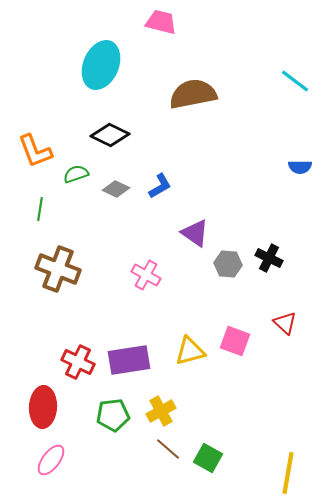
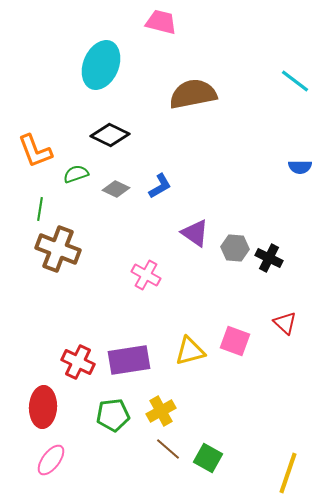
gray hexagon: moved 7 px right, 16 px up
brown cross: moved 20 px up
yellow line: rotated 9 degrees clockwise
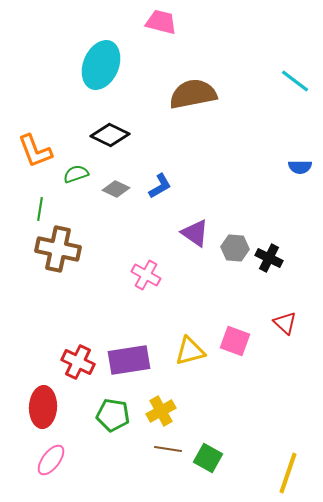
brown cross: rotated 9 degrees counterclockwise
green pentagon: rotated 16 degrees clockwise
brown line: rotated 32 degrees counterclockwise
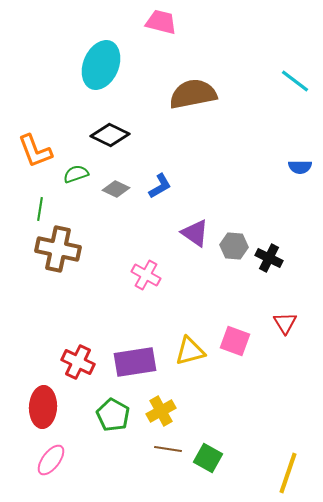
gray hexagon: moved 1 px left, 2 px up
red triangle: rotated 15 degrees clockwise
purple rectangle: moved 6 px right, 2 px down
green pentagon: rotated 20 degrees clockwise
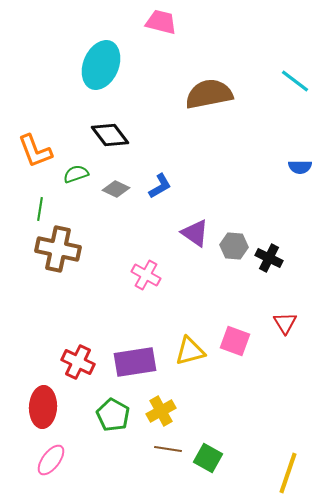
brown semicircle: moved 16 px right
black diamond: rotated 27 degrees clockwise
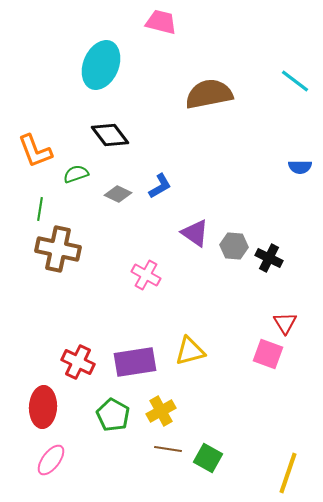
gray diamond: moved 2 px right, 5 px down
pink square: moved 33 px right, 13 px down
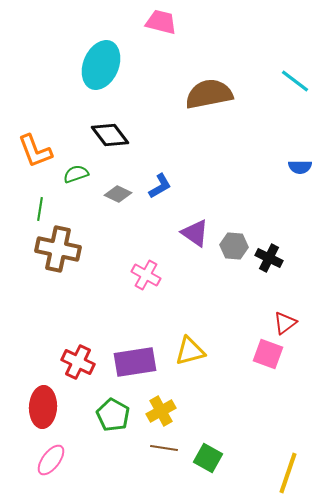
red triangle: rotated 25 degrees clockwise
brown line: moved 4 px left, 1 px up
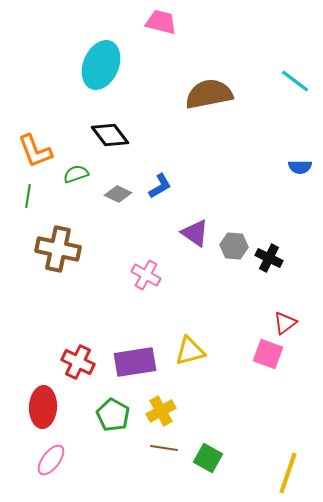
green line: moved 12 px left, 13 px up
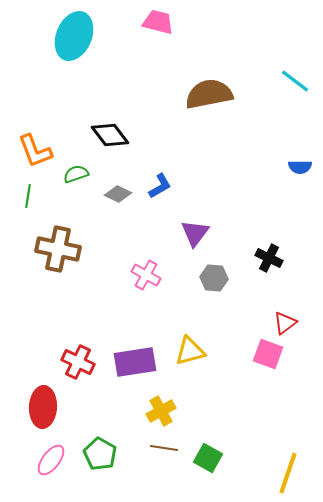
pink trapezoid: moved 3 px left
cyan ellipse: moved 27 px left, 29 px up
purple triangle: rotated 32 degrees clockwise
gray hexagon: moved 20 px left, 32 px down
green pentagon: moved 13 px left, 39 px down
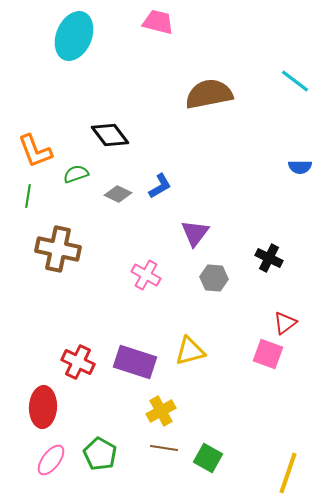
purple rectangle: rotated 27 degrees clockwise
